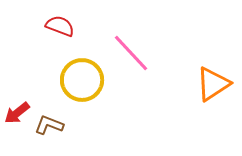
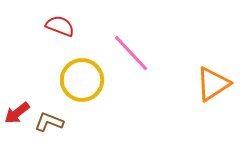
brown L-shape: moved 3 px up
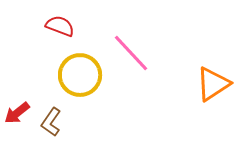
yellow circle: moved 2 px left, 5 px up
brown L-shape: moved 2 px right; rotated 76 degrees counterclockwise
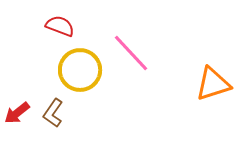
yellow circle: moved 5 px up
orange triangle: rotated 15 degrees clockwise
brown L-shape: moved 2 px right, 9 px up
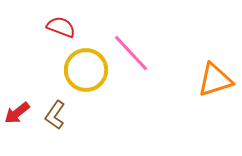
red semicircle: moved 1 px right, 1 px down
yellow circle: moved 6 px right
orange triangle: moved 2 px right, 4 px up
brown L-shape: moved 2 px right, 2 px down
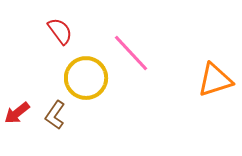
red semicircle: moved 1 px left, 4 px down; rotated 32 degrees clockwise
yellow circle: moved 8 px down
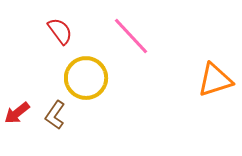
pink line: moved 17 px up
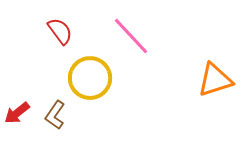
yellow circle: moved 4 px right
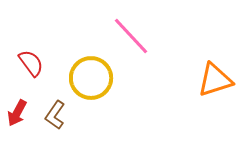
red semicircle: moved 29 px left, 32 px down
yellow circle: moved 1 px right
red arrow: rotated 24 degrees counterclockwise
